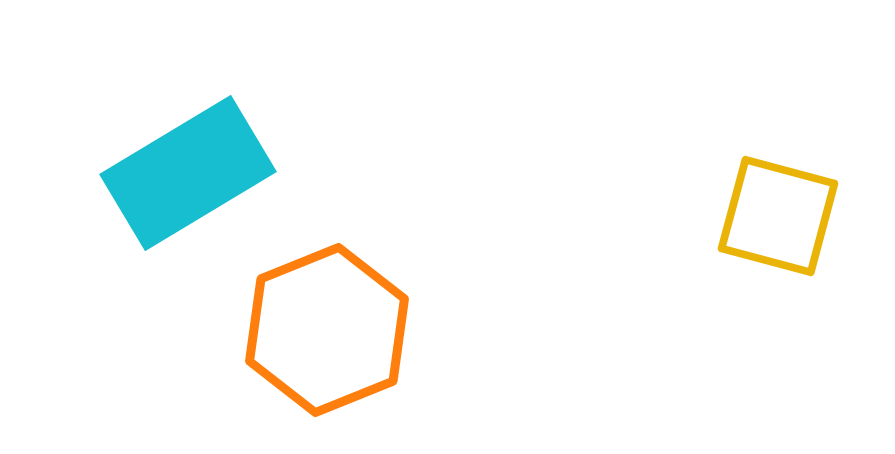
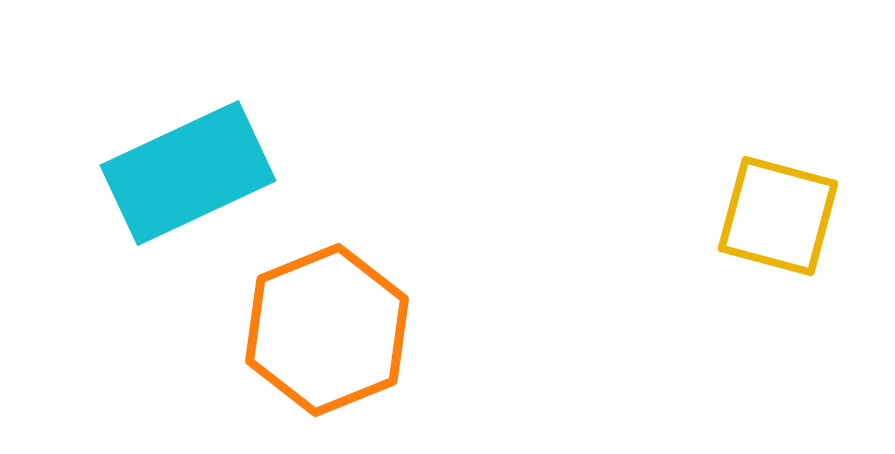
cyan rectangle: rotated 6 degrees clockwise
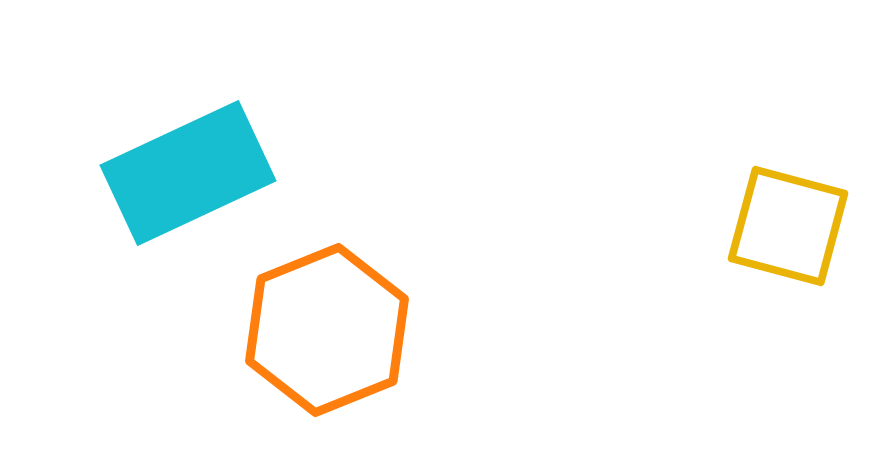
yellow square: moved 10 px right, 10 px down
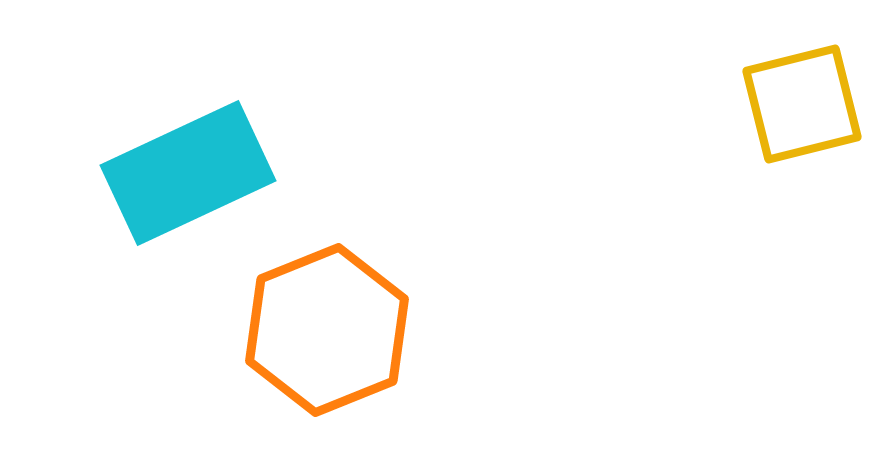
yellow square: moved 14 px right, 122 px up; rotated 29 degrees counterclockwise
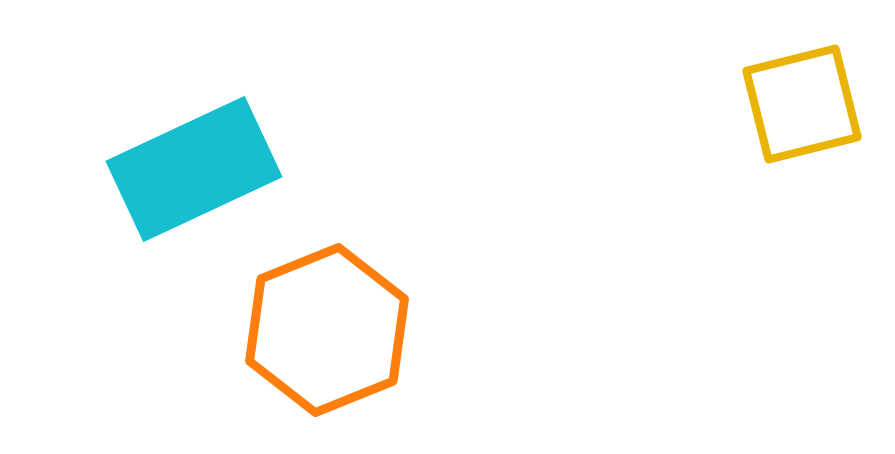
cyan rectangle: moved 6 px right, 4 px up
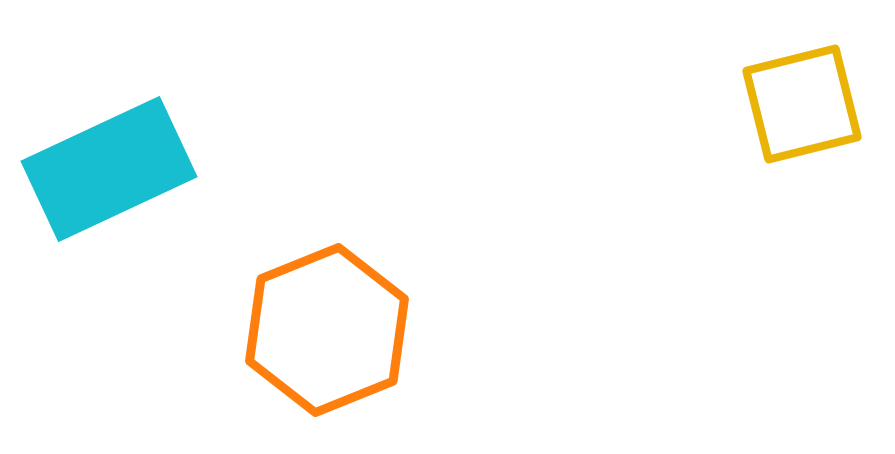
cyan rectangle: moved 85 px left
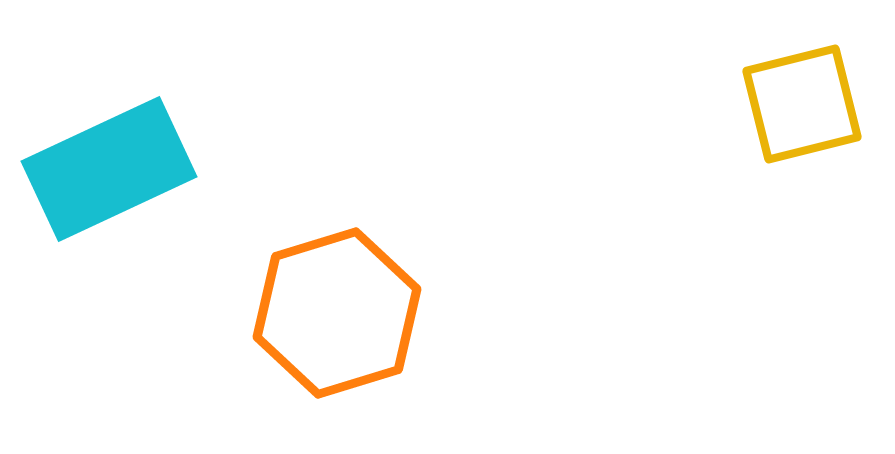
orange hexagon: moved 10 px right, 17 px up; rotated 5 degrees clockwise
